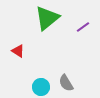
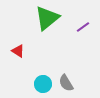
cyan circle: moved 2 px right, 3 px up
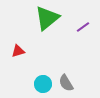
red triangle: rotated 48 degrees counterclockwise
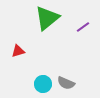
gray semicircle: rotated 36 degrees counterclockwise
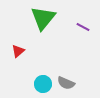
green triangle: moved 4 px left; rotated 12 degrees counterclockwise
purple line: rotated 64 degrees clockwise
red triangle: rotated 24 degrees counterclockwise
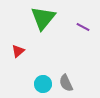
gray semicircle: rotated 42 degrees clockwise
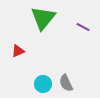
red triangle: rotated 16 degrees clockwise
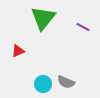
gray semicircle: moved 1 px up; rotated 42 degrees counterclockwise
